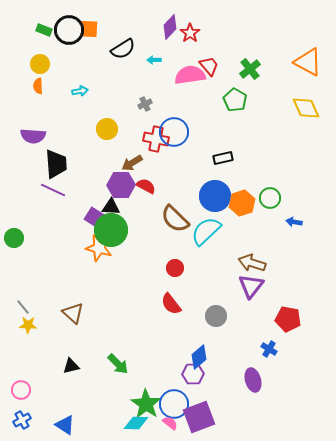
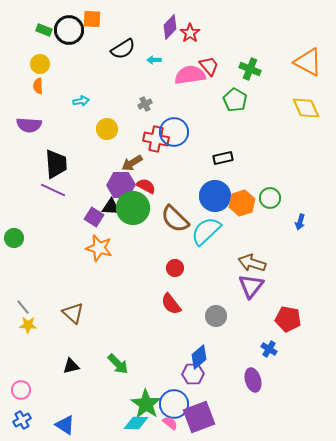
orange square at (89, 29): moved 3 px right, 10 px up
green cross at (250, 69): rotated 30 degrees counterclockwise
cyan arrow at (80, 91): moved 1 px right, 10 px down
purple semicircle at (33, 136): moved 4 px left, 11 px up
blue arrow at (294, 222): moved 6 px right; rotated 84 degrees counterclockwise
green circle at (111, 230): moved 22 px right, 22 px up
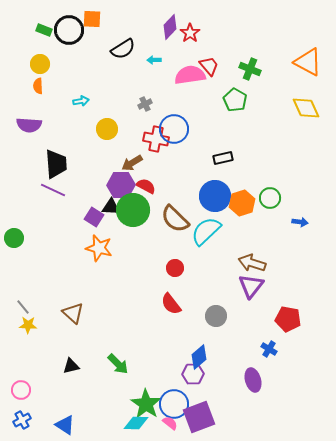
blue circle at (174, 132): moved 3 px up
green circle at (133, 208): moved 2 px down
blue arrow at (300, 222): rotated 98 degrees counterclockwise
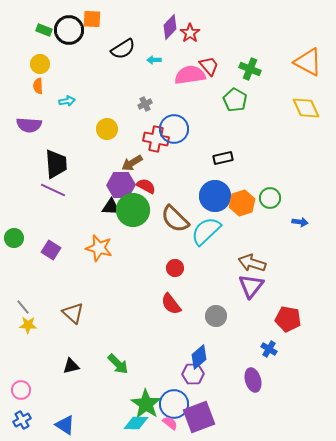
cyan arrow at (81, 101): moved 14 px left
purple square at (94, 217): moved 43 px left, 33 px down
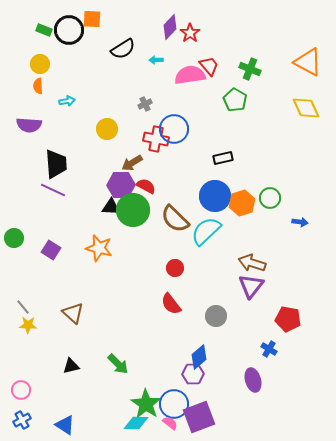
cyan arrow at (154, 60): moved 2 px right
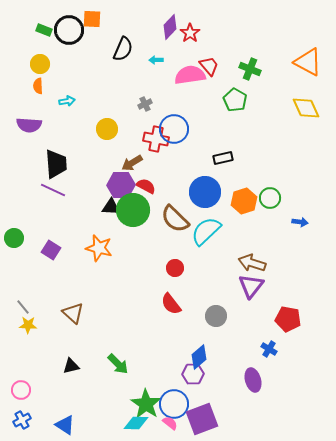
black semicircle at (123, 49): rotated 35 degrees counterclockwise
blue circle at (215, 196): moved 10 px left, 4 px up
orange hexagon at (242, 203): moved 2 px right, 2 px up
purple square at (199, 417): moved 3 px right, 2 px down
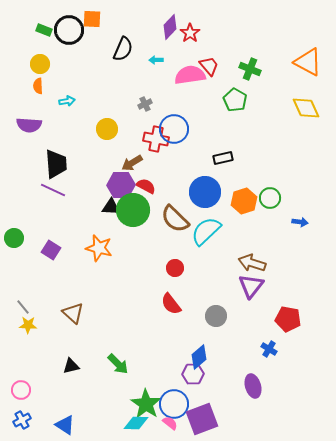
purple ellipse at (253, 380): moved 6 px down
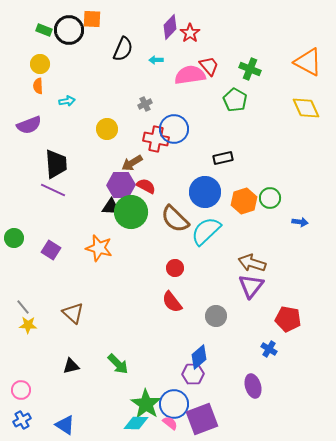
purple semicircle at (29, 125): rotated 25 degrees counterclockwise
green circle at (133, 210): moved 2 px left, 2 px down
red semicircle at (171, 304): moved 1 px right, 2 px up
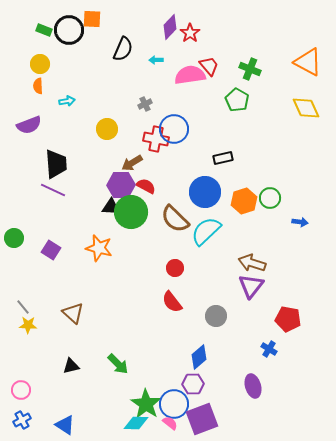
green pentagon at (235, 100): moved 2 px right
purple hexagon at (193, 374): moved 10 px down
